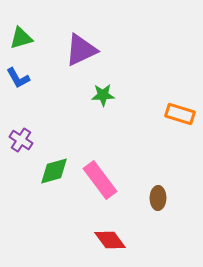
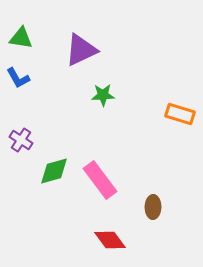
green triangle: rotated 25 degrees clockwise
brown ellipse: moved 5 px left, 9 px down
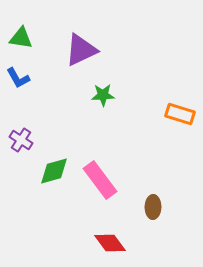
red diamond: moved 3 px down
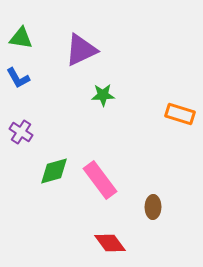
purple cross: moved 8 px up
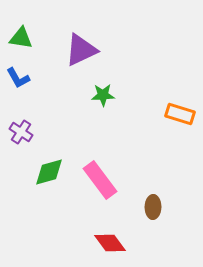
green diamond: moved 5 px left, 1 px down
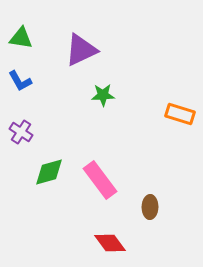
blue L-shape: moved 2 px right, 3 px down
brown ellipse: moved 3 px left
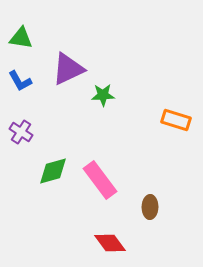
purple triangle: moved 13 px left, 19 px down
orange rectangle: moved 4 px left, 6 px down
green diamond: moved 4 px right, 1 px up
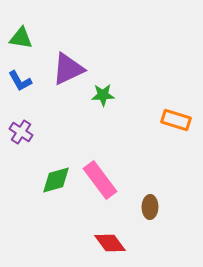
green diamond: moved 3 px right, 9 px down
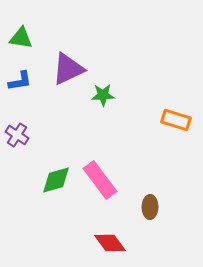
blue L-shape: rotated 70 degrees counterclockwise
purple cross: moved 4 px left, 3 px down
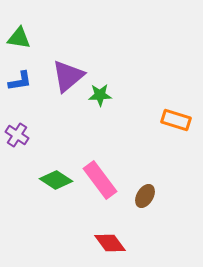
green triangle: moved 2 px left
purple triangle: moved 7 px down; rotated 15 degrees counterclockwise
green star: moved 3 px left
green diamond: rotated 48 degrees clockwise
brown ellipse: moved 5 px left, 11 px up; rotated 30 degrees clockwise
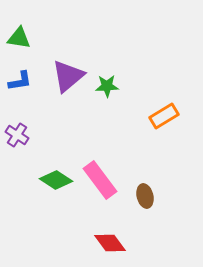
green star: moved 7 px right, 9 px up
orange rectangle: moved 12 px left, 4 px up; rotated 48 degrees counterclockwise
brown ellipse: rotated 45 degrees counterclockwise
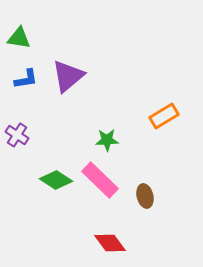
blue L-shape: moved 6 px right, 2 px up
green star: moved 54 px down
pink rectangle: rotated 9 degrees counterclockwise
